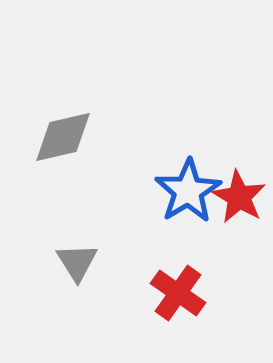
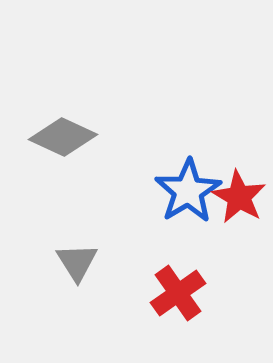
gray diamond: rotated 38 degrees clockwise
red cross: rotated 20 degrees clockwise
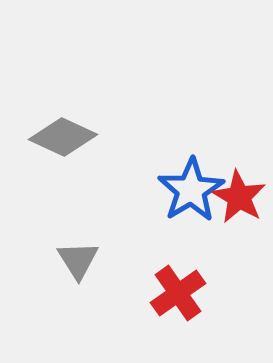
blue star: moved 3 px right, 1 px up
gray triangle: moved 1 px right, 2 px up
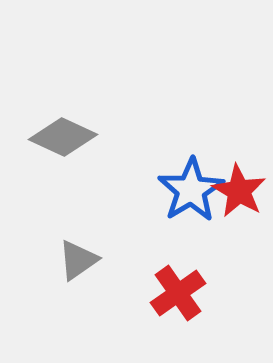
red star: moved 6 px up
gray triangle: rotated 27 degrees clockwise
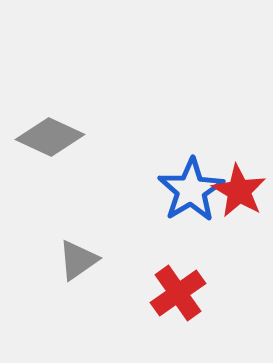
gray diamond: moved 13 px left
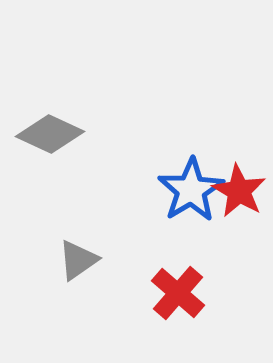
gray diamond: moved 3 px up
red cross: rotated 14 degrees counterclockwise
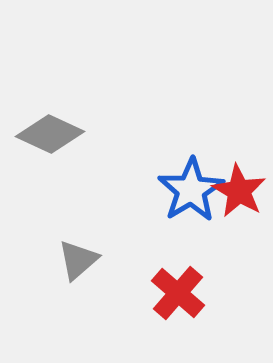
gray triangle: rotated 6 degrees counterclockwise
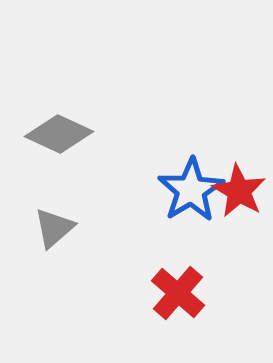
gray diamond: moved 9 px right
gray triangle: moved 24 px left, 32 px up
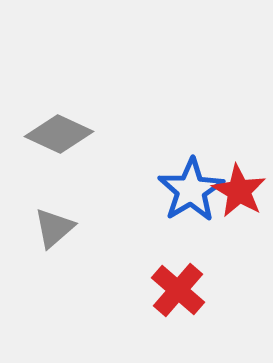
red cross: moved 3 px up
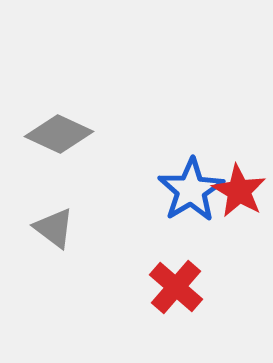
gray triangle: rotated 42 degrees counterclockwise
red cross: moved 2 px left, 3 px up
